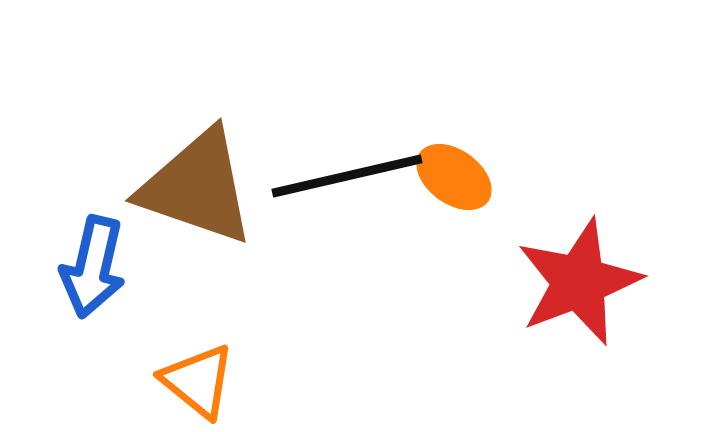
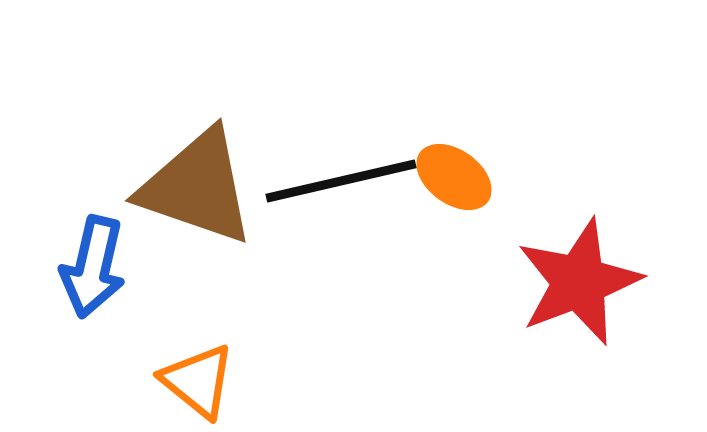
black line: moved 6 px left, 5 px down
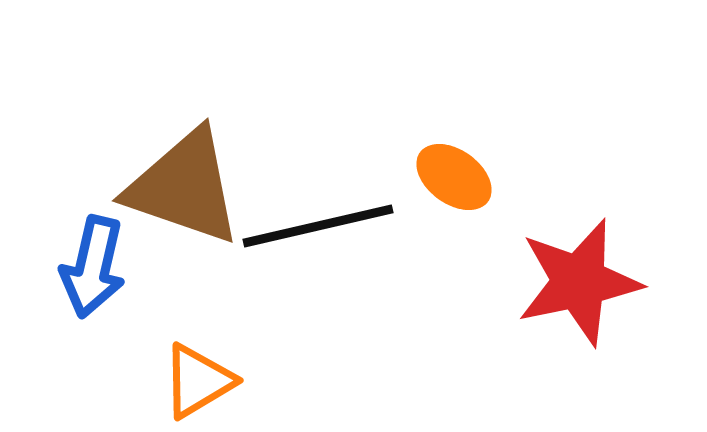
black line: moved 23 px left, 45 px down
brown triangle: moved 13 px left
red star: rotated 9 degrees clockwise
orange triangle: rotated 50 degrees clockwise
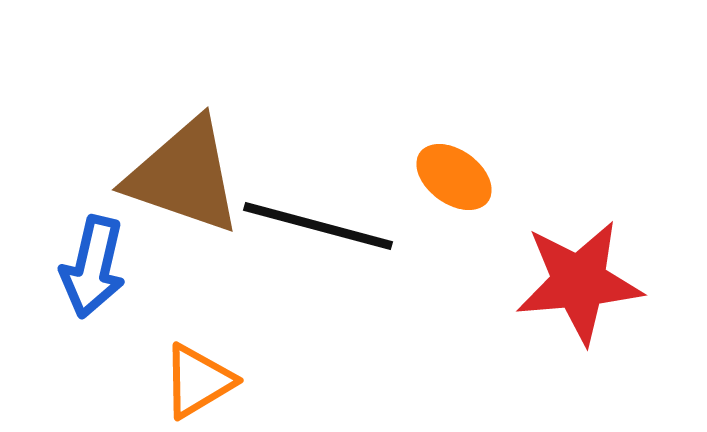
brown triangle: moved 11 px up
black line: rotated 28 degrees clockwise
red star: rotated 7 degrees clockwise
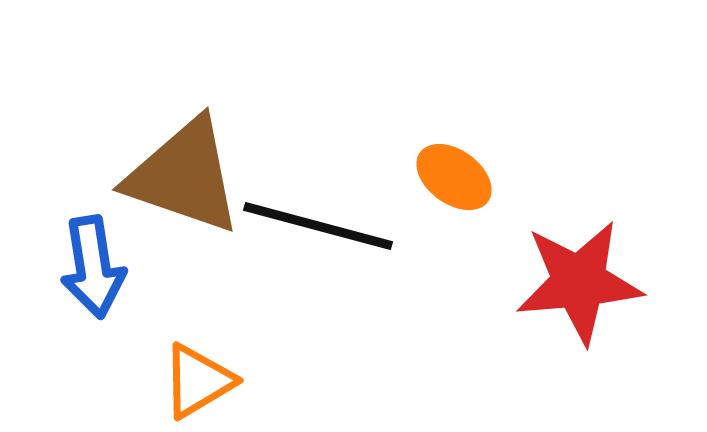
blue arrow: rotated 22 degrees counterclockwise
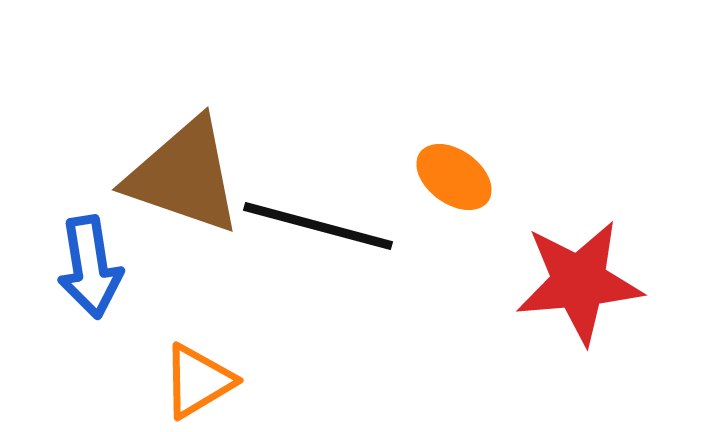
blue arrow: moved 3 px left
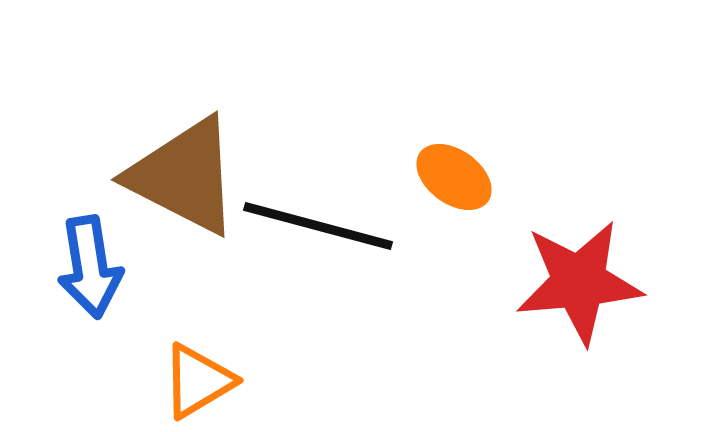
brown triangle: rotated 8 degrees clockwise
